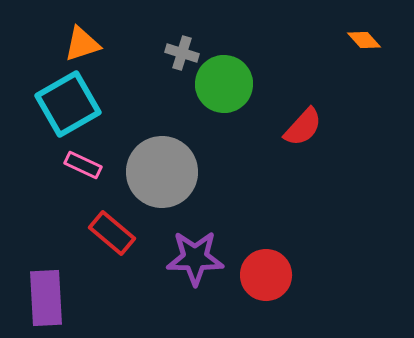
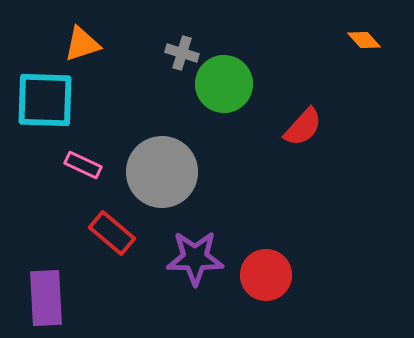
cyan square: moved 23 px left, 4 px up; rotated 32 degrees clockwise
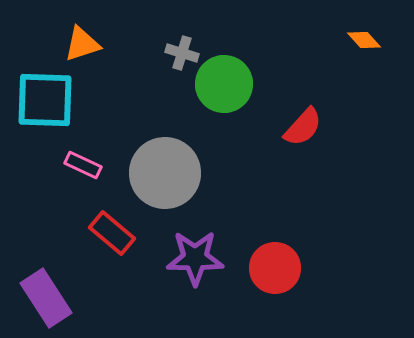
gray circle: moved 3 px right, 1 px down
red circle: moved 9 px right, 7 px up
purple rectangle: rotated 30 degrees counterclockwise
